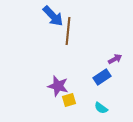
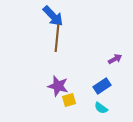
brown line: moved 11 px left, 7 px down
blue rectangle: moved 9 px down
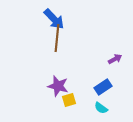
blue arrow: moved 1 px right, 3 px down
blue rectangle: moved 1 px right, 1 px down
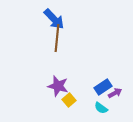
purple arrow: moved 34 px down
yellow square: rotated 24 degrees counterclockwise
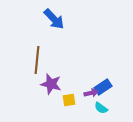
brown line: moved 20 px left, 22 px down
purple star: moved 7 px left, 2 px up
purple arrow: moved 24 px left; rotated 16 degrees clockwise
yellow square: rotated 32 degrees clockwise
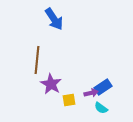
blue arrow: rotated 10 degrees clockwise
purple star: rotated 15 degrees clockwise
